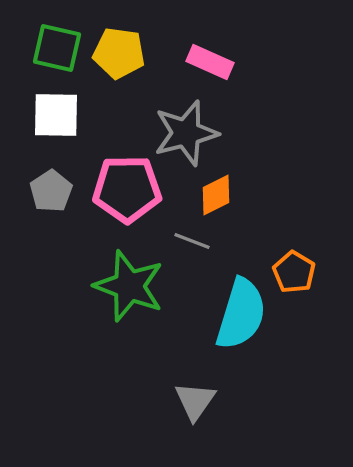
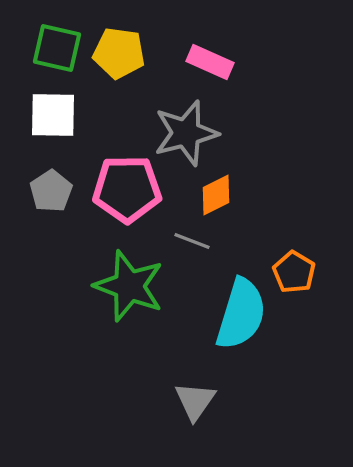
white square: moved 3 px left
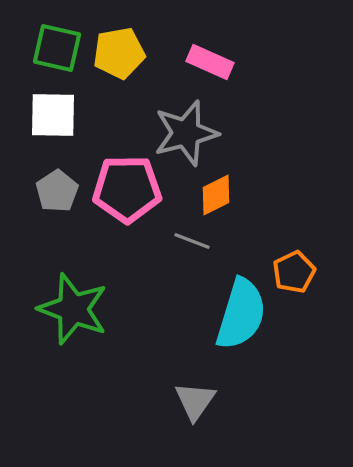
yellow pentagon: rotated 18 degrees counterclockwise
gray pentagon: moved 6 px right
orange pentagon: rotated 15 degrees clockwise
green star: moved 56 px left, 23 px down
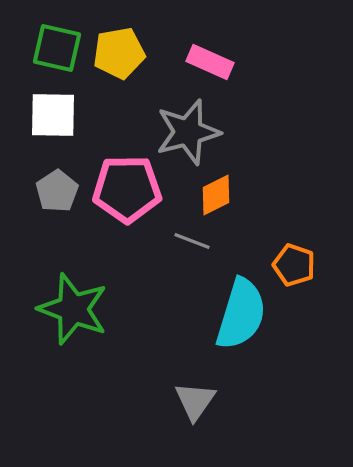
gray star: moved 2 px right, 1 px up
orange pentagon: moved 7 px up; rotated 27 degrees counterclockwise
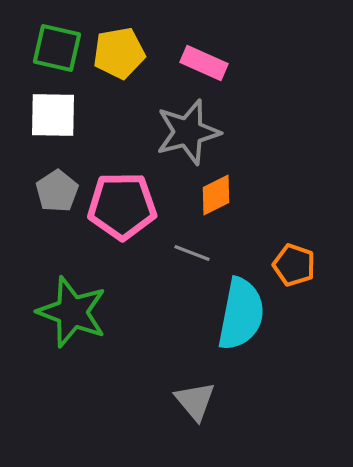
pink rectangle: moved 6 px left, 1 px down
pink pentagon: moved 5 px left, 17 px down
gray line: moved 12 px down
green star: moved 1 px left, 3 px down
cyan semicircle: rotated 6 degrees counterclockwise
gray triangle: rotated 15 degrees counterclockwise
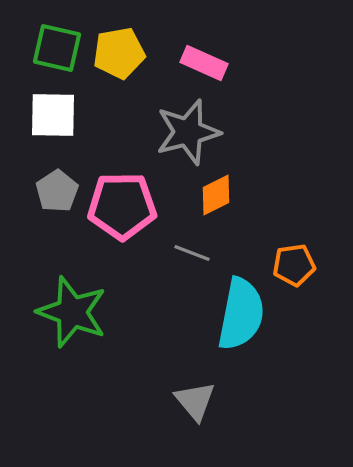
orange pentagon: rotated 27 degrees counterclockwise
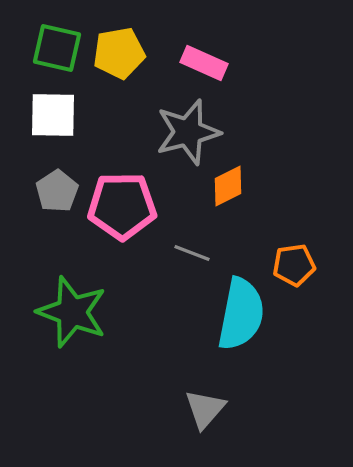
orange diamond: moved 12 px right, 9 px up
gray triangle: moved 10 px right, 8 px down; rotated 21 degrees clockwise
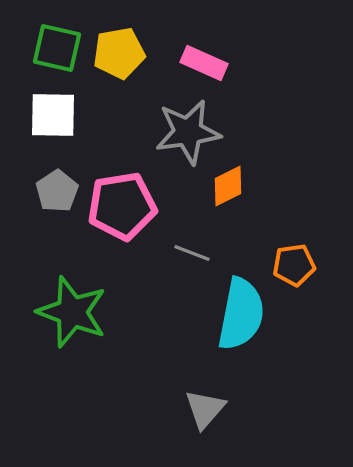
gray star: rotated 6 degrees clockwise
pink pentagon: rotated 8 degrees counterclockwise
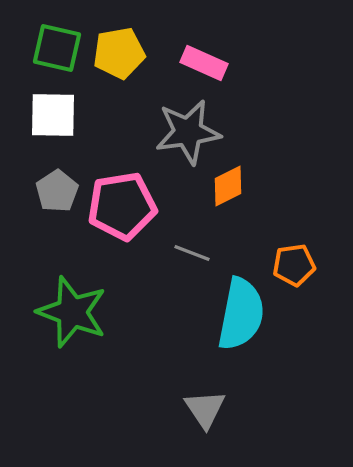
gray triangle: rotated 15 degrees counterclockwise
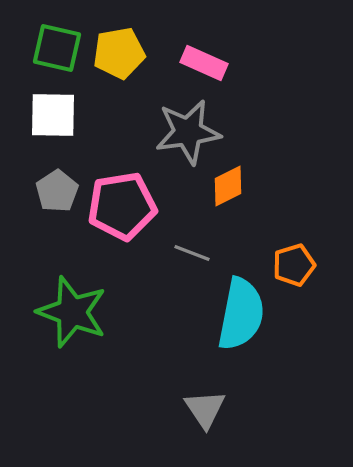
orange pentagon: rotated 9 degrees counterclockwise
